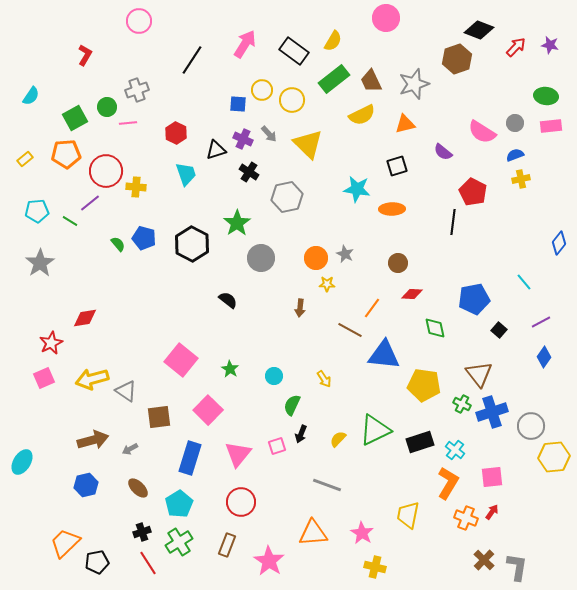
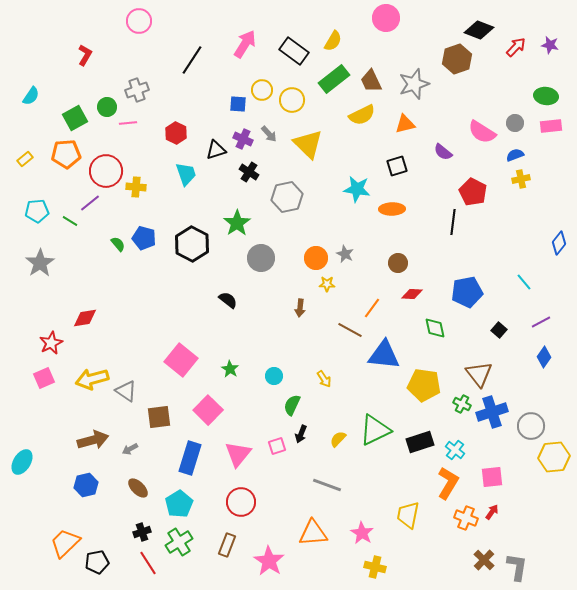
blue pentagon at (474, 299): moved 7 px left, 7 px up
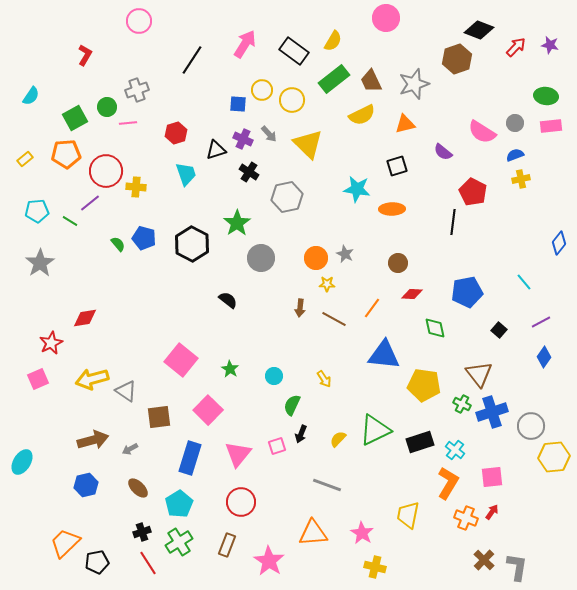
red hexagon at (176, 133): rotated 15 degrees clockwise
brown line at (350, 330): moved 16 px left, 11 px up
pink square at (44, 378): moved 6 px left, 1 px down
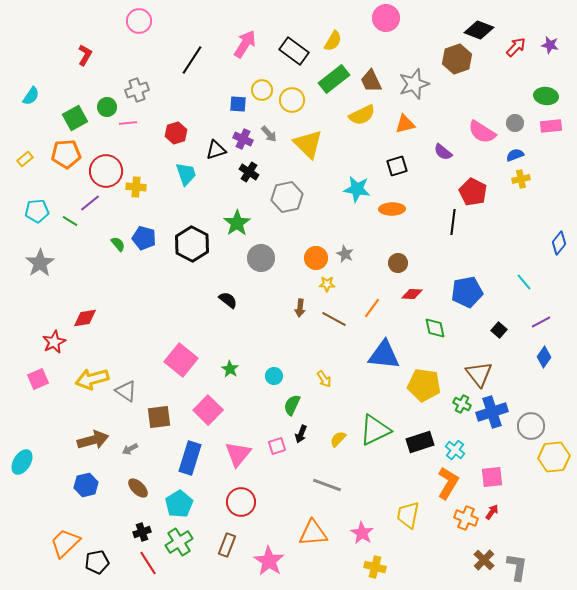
red star at (51, 343): moved 3 px right, 1 px up
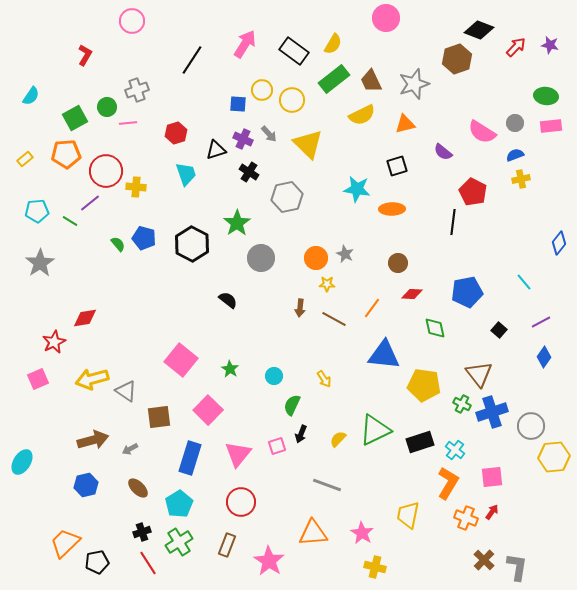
pink circle at (139, 21): moved 7 px left
yellow semicircle at (333, 41): moved 3 px down
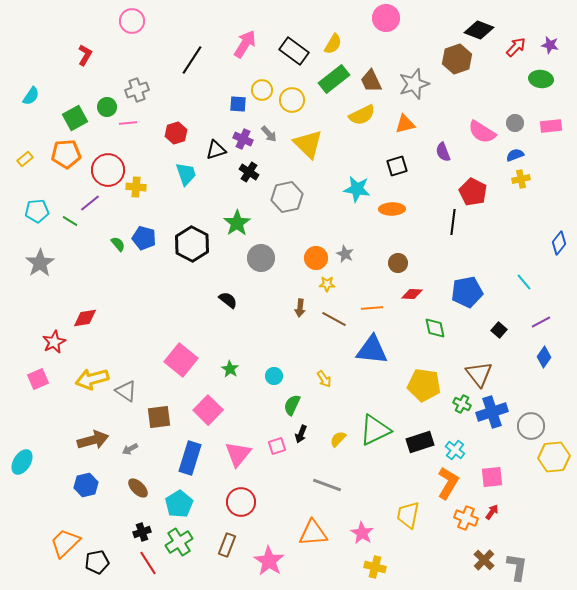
green ellipse at (546, 96): moved 5 px left, 17 px up
purple semicircle at (443, 152): rotated 30 degrees clockwise
red circle at (106, 171): moved 2 px right, 1 px up
orange line at (372, 308): rotated 50 degrees clockwise
blue triangle at (384, 355): moved 12 px left, 5 px up
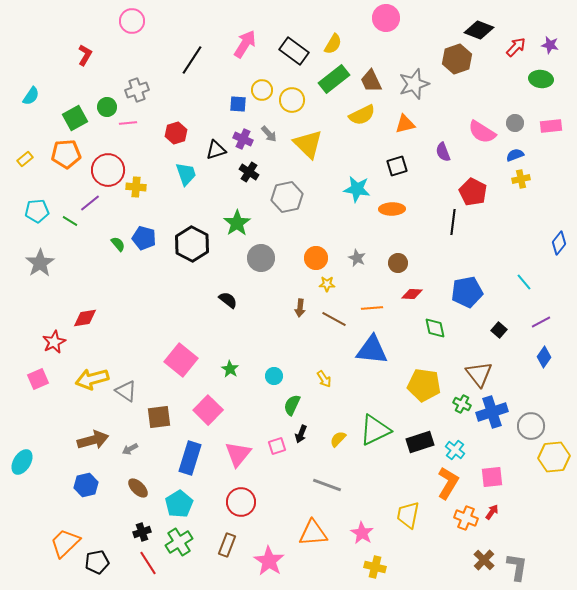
gray star at (345, 254): moved 12 px right, 4 px down
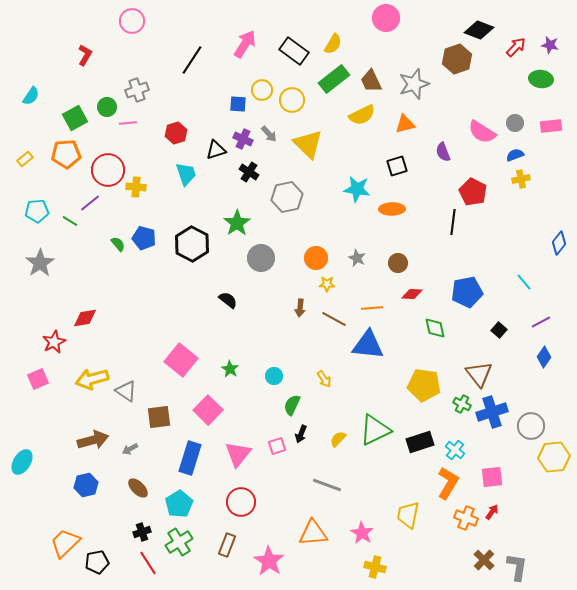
blue triangle at (372, 350): moved 4 px left, 5 px up
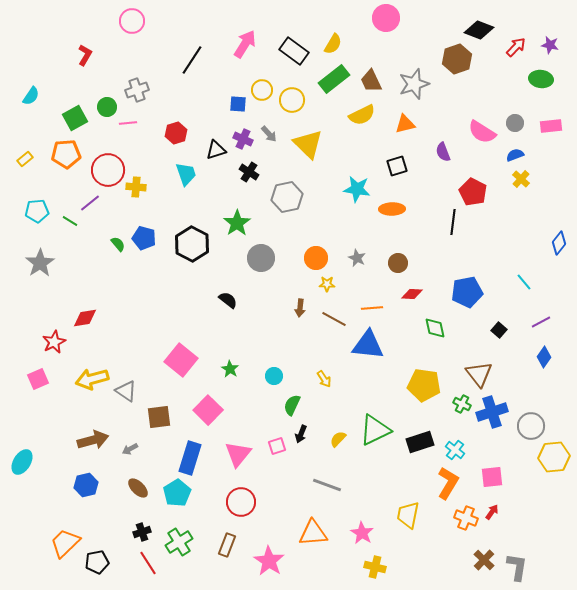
yellow cross at (521, 179): rotated 36 degrees counterclockwise
cyan pentagon at (179, 504): moved 2 px left, 11 px up
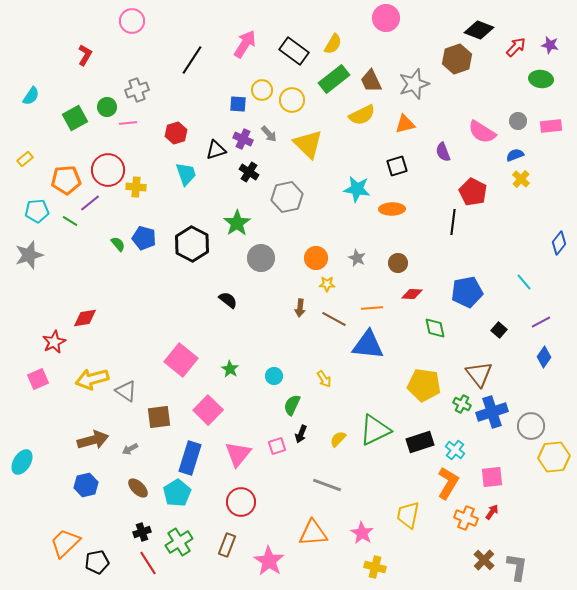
gray circle at (515, 123): moved 3 px right, 2 px up
orange pentagon at (66, 154): moved 26 px down
gray star at (40, 263): moved 11 px left, 8 px up; rotated 16 degrees clockwise
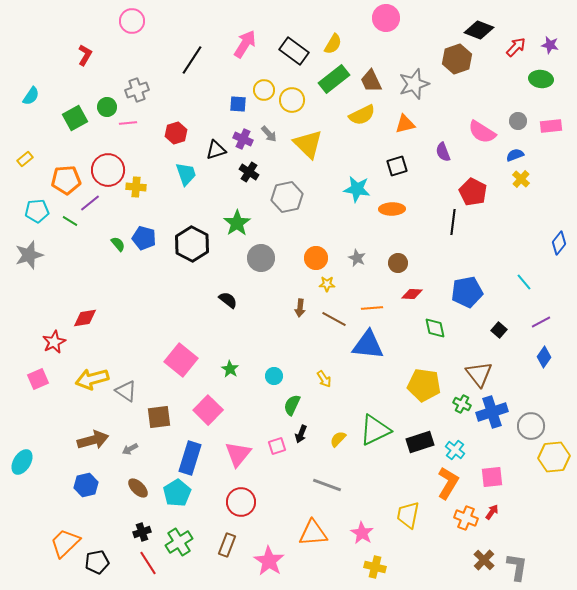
yellow circle at (262, 90): moved 2 px right
